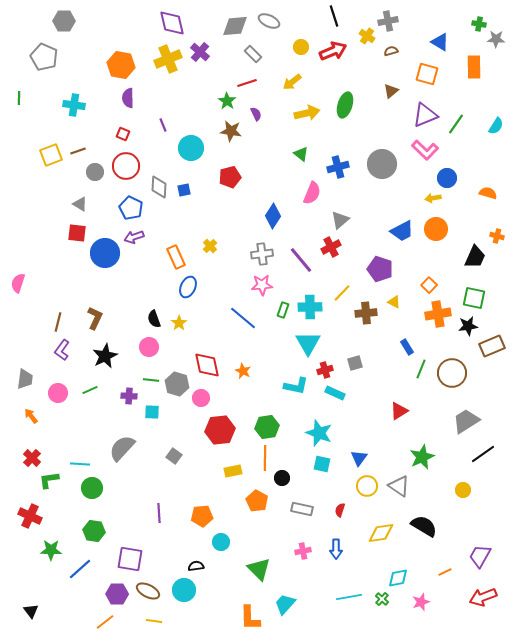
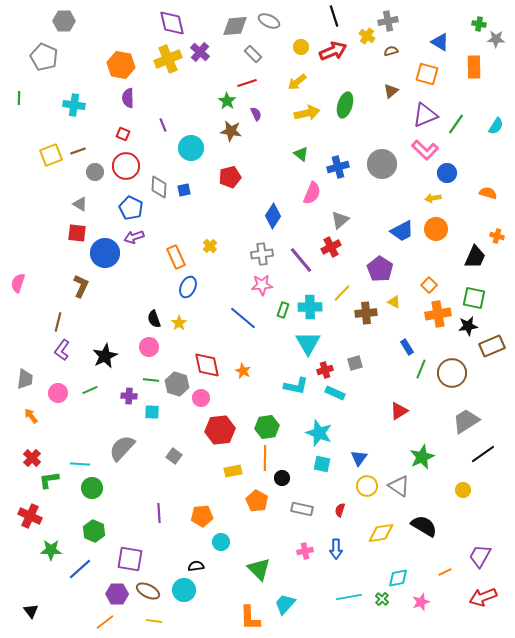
yellow arrow at (292, 82): moved 5 px right
blue circle at (447, 178): moved 5 px up
purple pentagon at (380, 269): rotated 15 degrees clockwise
brown L-shape at (95, 318): moved 14 px left, 32 px up
green hexagon at (94, 531): rotated 15 degrees clockwise
pink cross at (303, 551): moved 2 px right
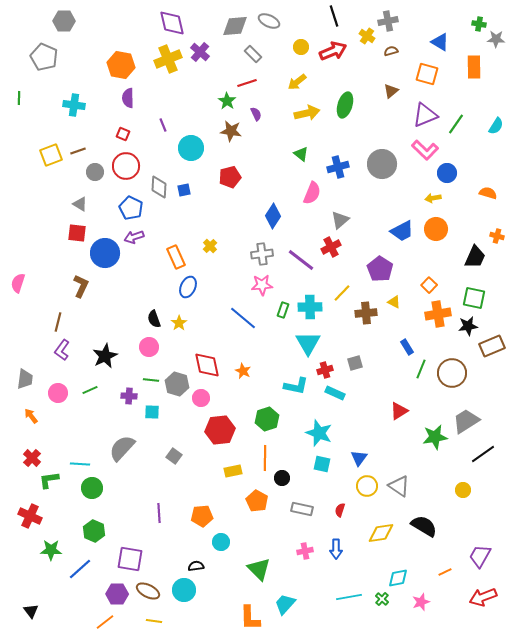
purple line at (301, 260): rotated 12 degrees counterclockwise
green hexagon at (267, 427): moved 8 px up; rotated 10 degrees counterclockwise
green star at (422, 457): moved 13 px right, 20 px up; rotated 15 degrees clockwise
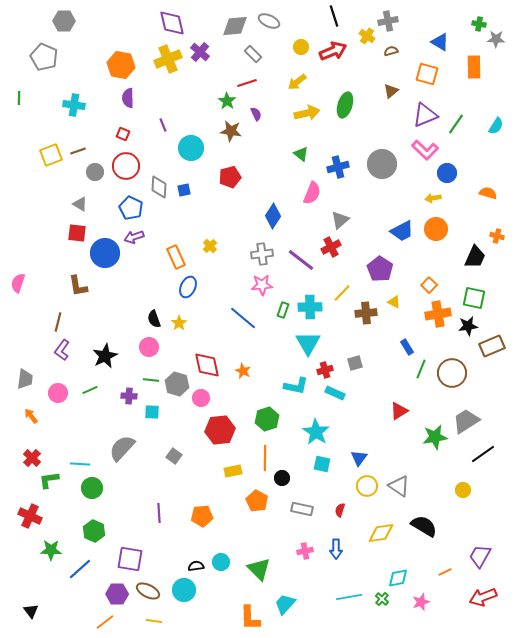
brown L-shape at (81, 286): moved 3 px left; rotated 145 degrees clockwise
cyan star at (319, 433): moved 3 px left, 1 px up; rotated 12 degrees clockwise
cyan circle at (221, 542): moved 20 px down
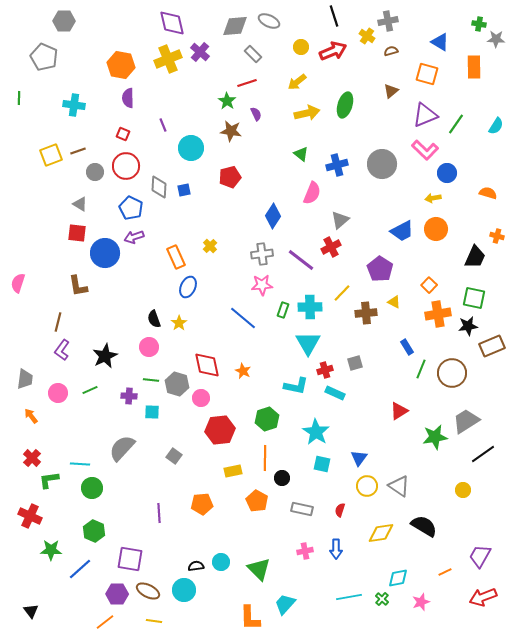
blue cross at (338, 167): moved 1 px left, 2 px up
orange pentagon at (202, 516): moved 12 px up
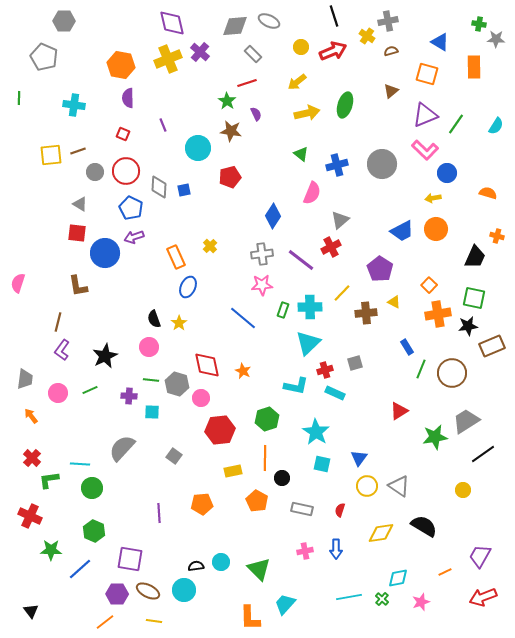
cyan circle at (191, 148): moved 7 px right
yellow square at (51, 155): rotated 15 degrees clockwise
red circle at (126, 166): moved 5 px down
cyan triangle at (308, 343): rotated 16 degrees clockwise
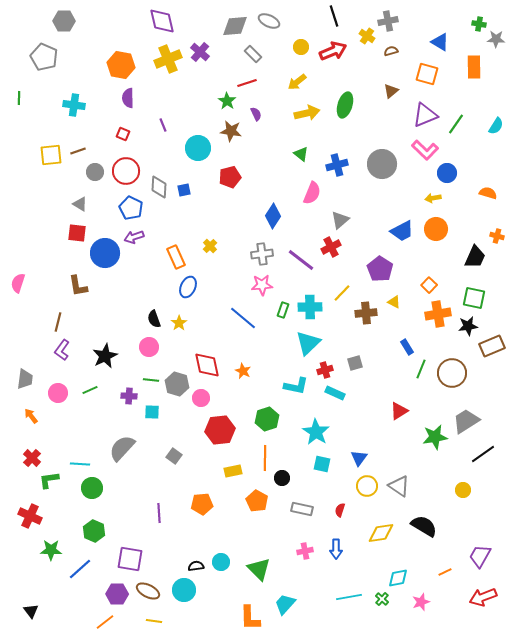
purple diamond at (172, 23): moved 10 px left, 2 px up
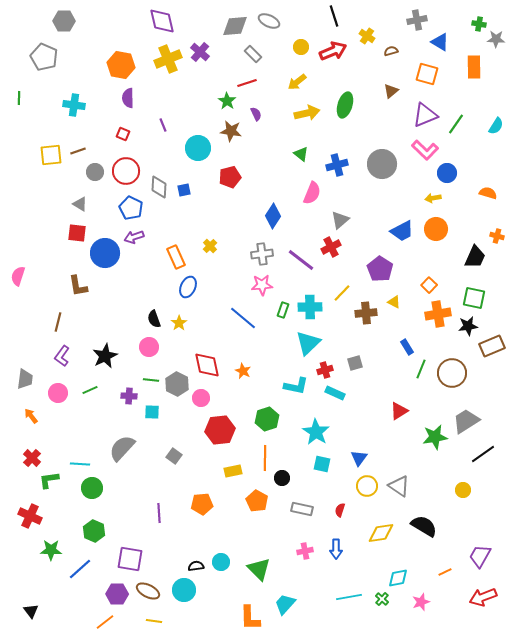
gray cross at (388, 21): moved 29 px right, 1 px up
pink semicircle at (18, 283): moved 7 px up
purple L-shape at (62, 350): moved 6 px down
gray hexagon at (177, 384): rotated 10 degrees clockwise
